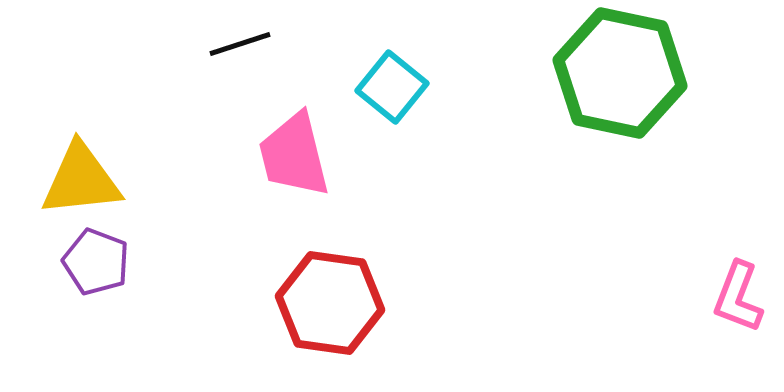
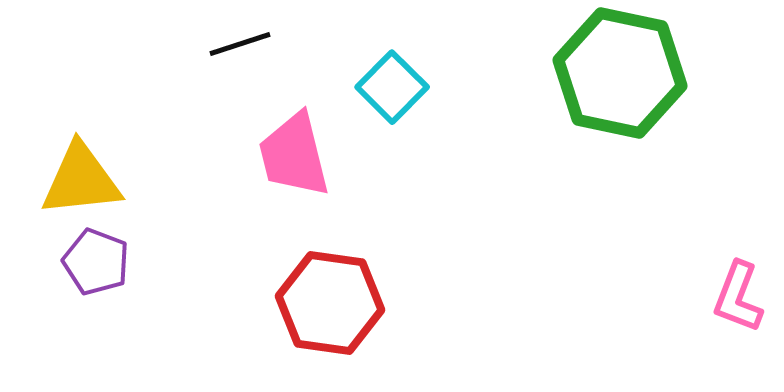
cyan square: rotated 6 degrees clockwise
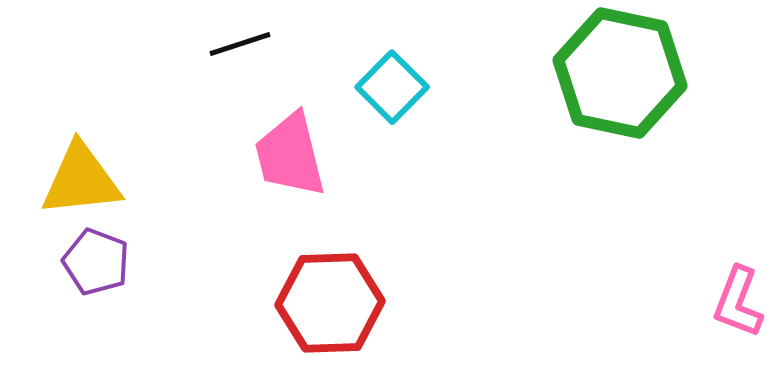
pink trapezoid: moved 4 px left
pink L-shape: moved 5 px down
red hexagon: rotated 10 degrees counterclockwise
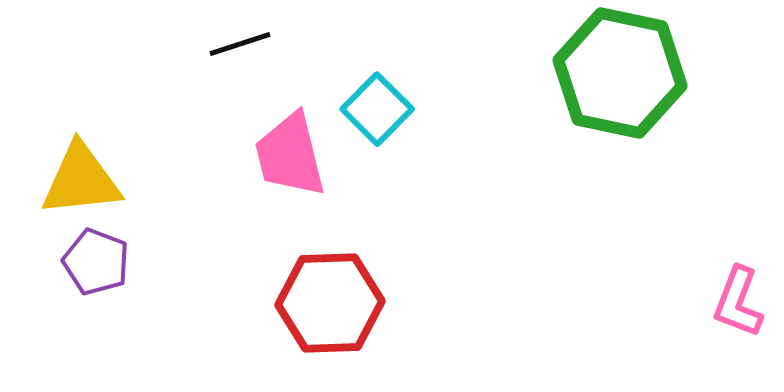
cyan square: moved 15 px left, 22 px down
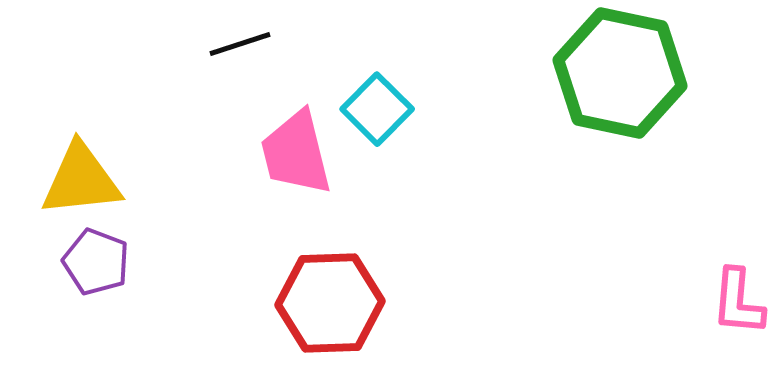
pink trapezoid: moved 6 px right, 2 px up
pink L-shape: rotated 16 degrees counterclockwise
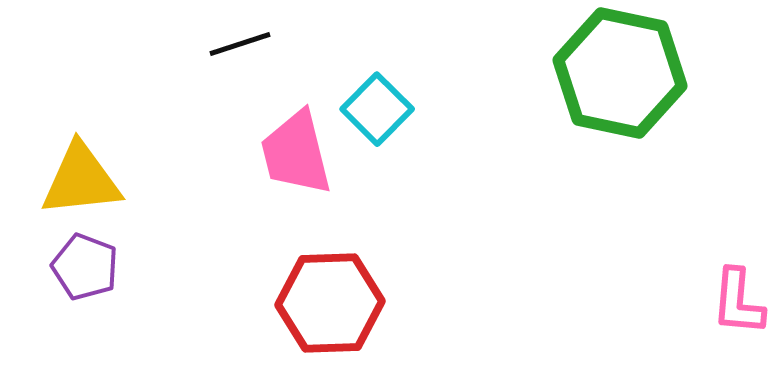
purple pentagon: moved 11 px left, 5 px down
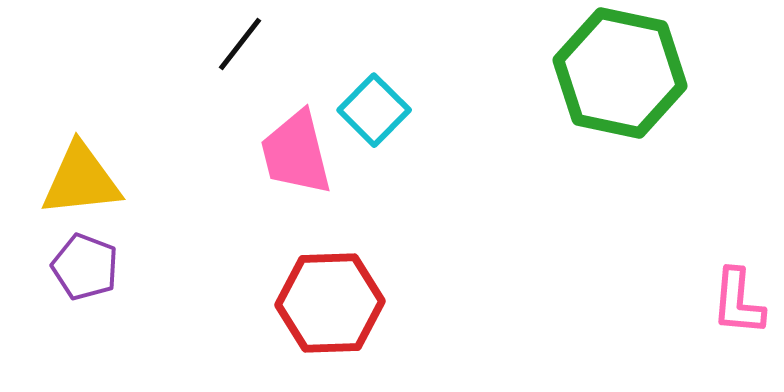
black line: rotated 34 degrees counterclockwise
cyan square: moved 3 px left, 1 px down
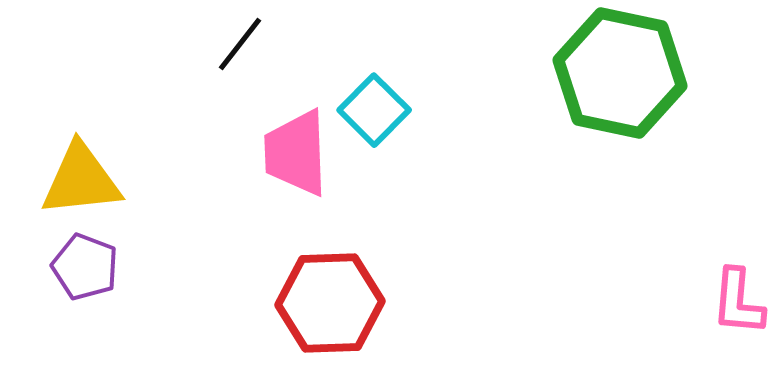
pink trapezoid: rotated 12 degrees clockwise
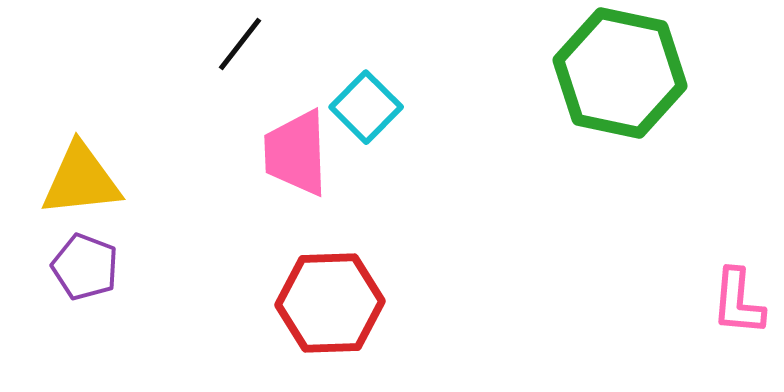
cyan square: moved 8 px left, 3 px up
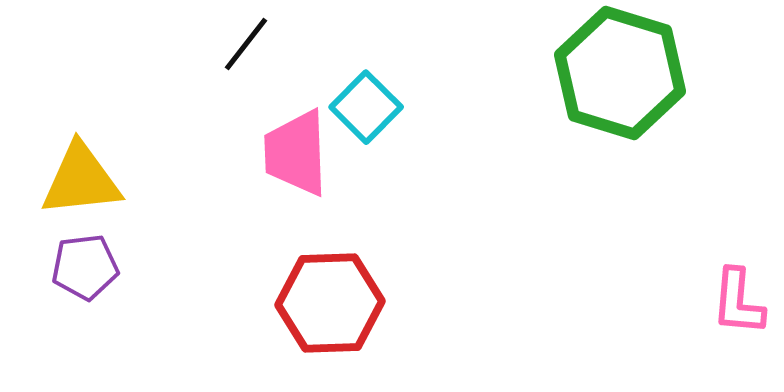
black line: moved 6 px right
green hexagon: rotated 5 degrees clockwise
purple pentagon: rotated 28 degrees counterclockwise
